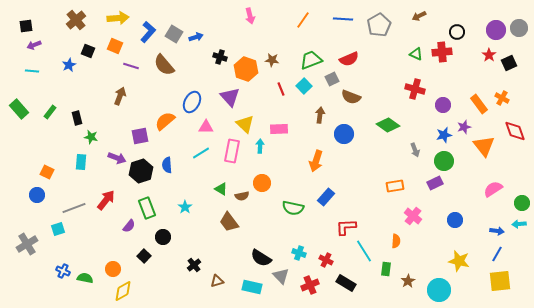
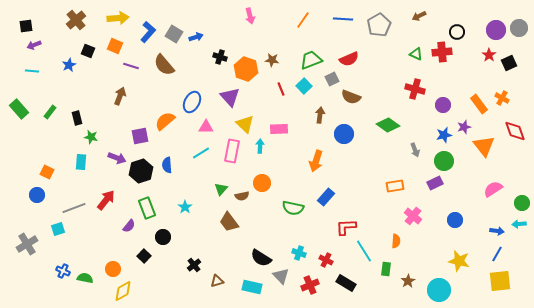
green triangle at (221, 189): rotated 40 degrees clockwise
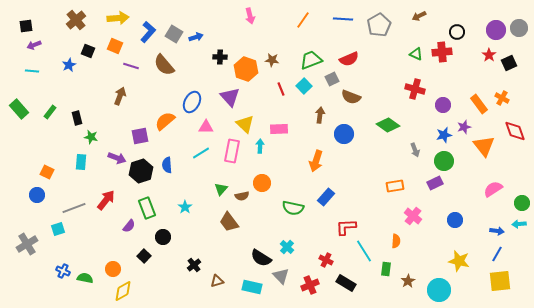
black cross at (220, 57): rotated 16 degrees counterclockwise
cyan cross at (299, 253): moved 12 px left, 6 px up; rotated 24 degrees clockwise
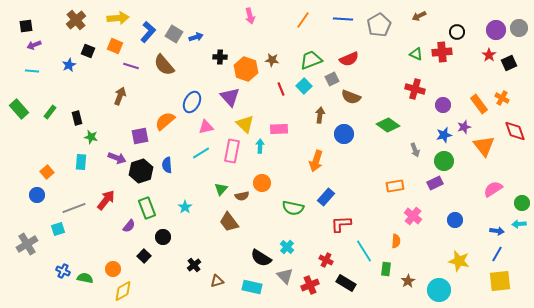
pink triangle at (206, 127): rotated 14 degrees counterclockwise
orange square at (47, 172): rotated 24 degrees clockwise
red L-shape at (346, 227): moved 5 px left, 3 px up
gray triangle at (281, 276): moved 4 px right
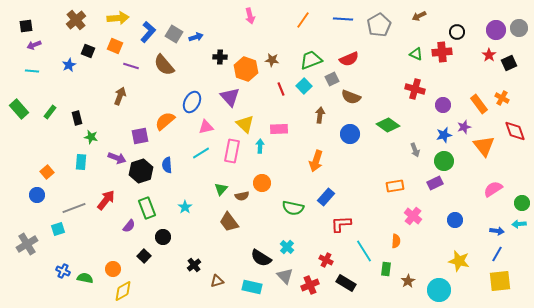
blue circle at (344, 134): moved 6 px right
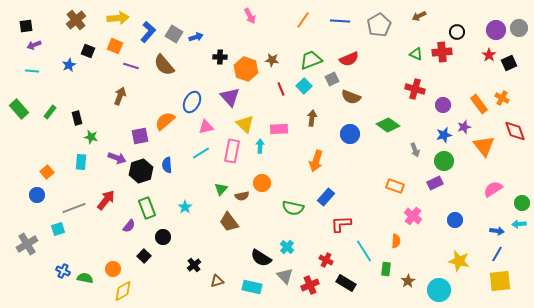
pink arrow at (250, 16): rotated 14 degrees counterclockwise
blue line at (343, 19): moved 3 px left, 2 px down
brown arrow at (320, 115): moved 8 px left, 3 px down
orange rectangle at (395, 186): rotated 30 degrees clockwise
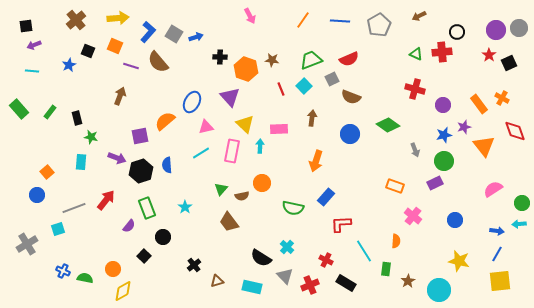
brown semicircle at (164, 65): moved 6 px left, 3 px up
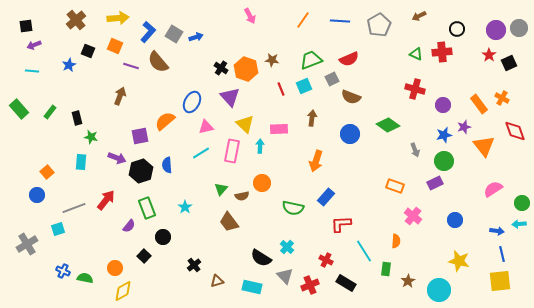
black circle at (457, 32): moved 3 px up
black cross at (220, 57): moved 1 px right, 11 px down; rotated 32 degrees clockwise
cyan square at (304, 86): rotated 21 degrees clockwise
blue line at (497, 254): moved 5 px right; rotated 42 degrees counterclockwise
orange circle at (113, 269): moved 2 px right, 1 px up
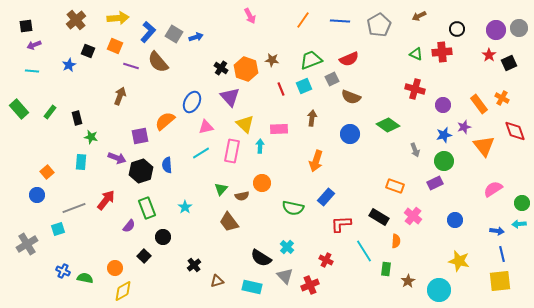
black rectangle at (346, 283): moved 33 px right, 66 px up
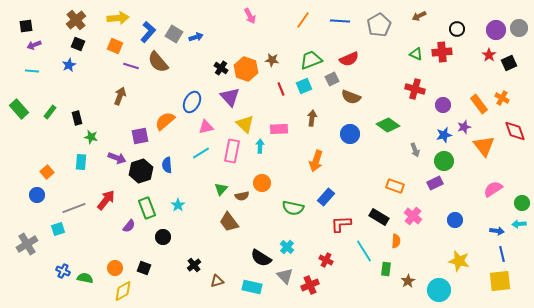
black square at (88, 51): moved 10 px left, 7 px up
cyan star at (185, 207): moved 7 px left, 2 px up
black square at (144, 256): moved 12 px down; rotated 24 degrees counterclockwise
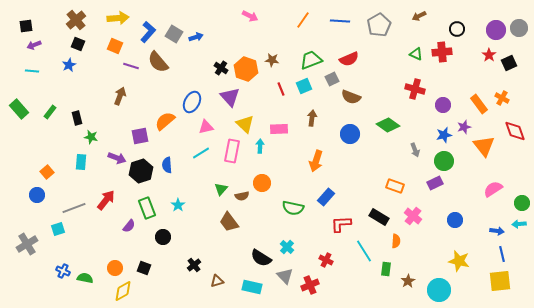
pink arrow at (250, 16): rotated 35 degrees counterclockwise
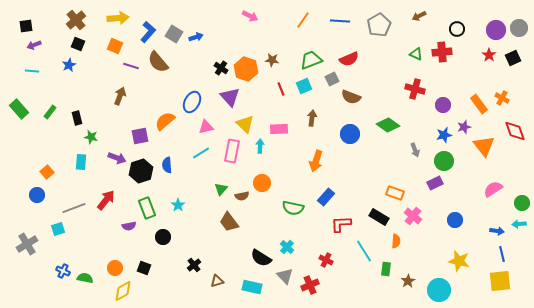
black square at (509, 63): moved 4 px right, 5 px up
orange rectangle at (395, 186): moved 7 px down
purple semicircle at (129, 226): rotated 40 degrees clockwise
